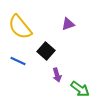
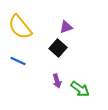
purple triangle: moved 2 px left, 3 px down
black square: moved 12 px right, 3 px up
purple arrow: moved 6 px down
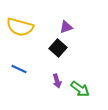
yellow semicircle: rotated 36 degrees counterclockwise
blue line: moved 1 px right, 8 px down
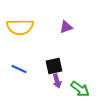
yellow semicircle: rotated 16 degrees counterclockwise
black square: moved 4 px left, 18 px down; rotated 36 degrees clockwise
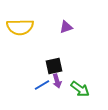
blue line: moved 23 px right, 16 px down; rotated 56 degrees counterclockwise
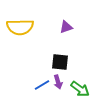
black square: moved 6 px right, 4 px up; rotated 18 degrees clockwise
purple arrow: moved 1 px right, 1 px down
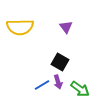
purple triangle: rotated 48 degrees counterclockwise
black square: rotated 24 degrees clockwise
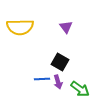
blue line: moved 6 px up; rotated 28 degrees clockwise
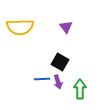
green arrow: rotated 126 degrees counterclockwise
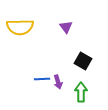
black square: moved 23 px right, 1 px up
green arrow: moved 1 px right, 3 px down
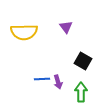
yellow semicircle: moved 4 px right, 5 px down
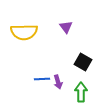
black square: moved 1 px down
